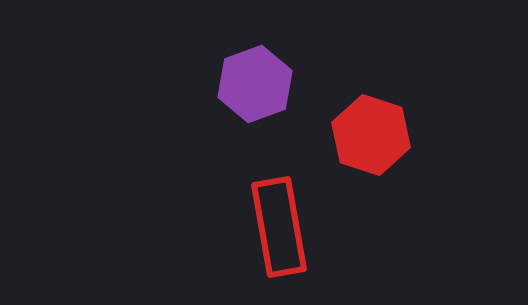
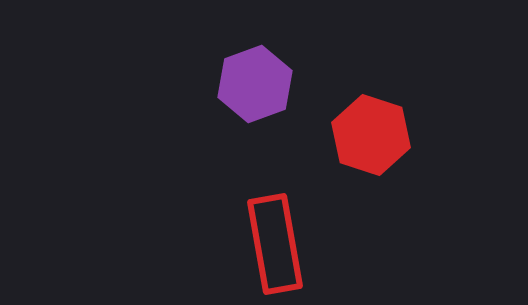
red rectangle: moved 4 px left, 17 px down
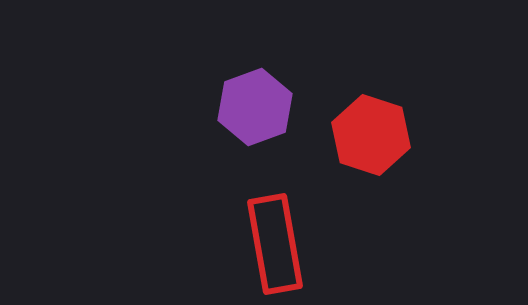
purple hexagon: moved 23 px down
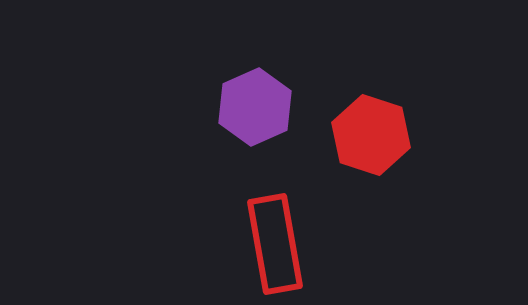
purple hexagon: rotated 4 degrees counterclockwise
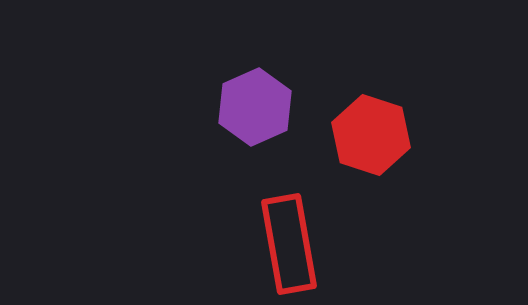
red rectangle: moved 14 px right
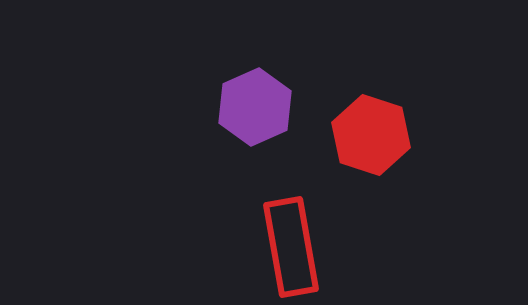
red rectangle: moved 2 px right, 3 px down
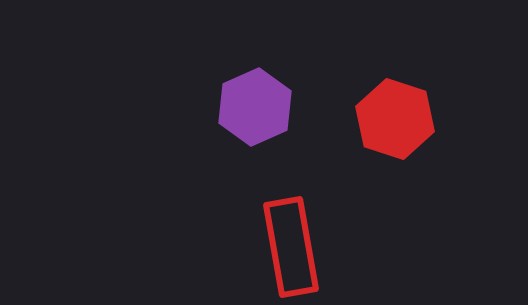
red hexagon: moved 24 px right, 16 px up
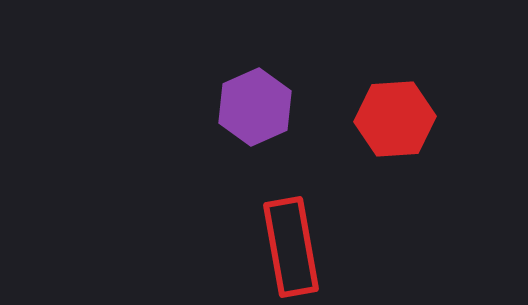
red hexagon: rotated 22 degrees counterclockwise
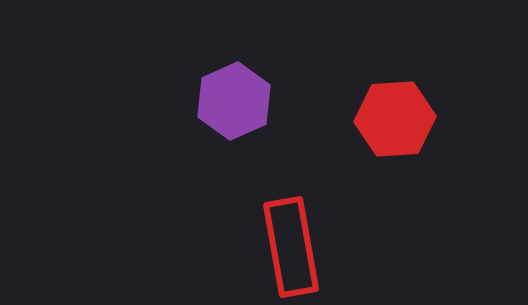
purple hexagon: moved 21 px left, 6 px up
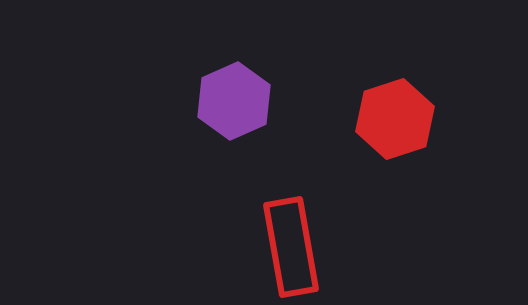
red hexagon: rotated 14 degrees counterclockwise
